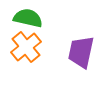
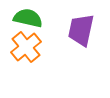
purple trapezoid: moved 22 px up
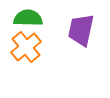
green semicircle: rotated 12 degrees counterclockwise
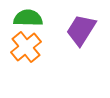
purple trapezoid: rotated 20 degrees clockwise
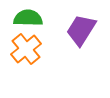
orange cross: moved 2 px down
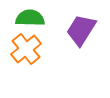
green semicircle: moved 2 px right
